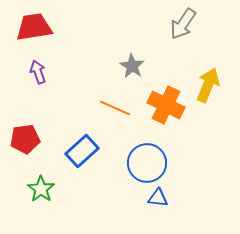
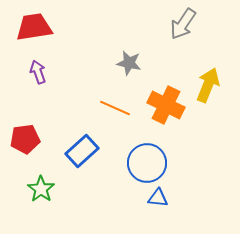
gray star: moved 3 px left, 3 px up; rotated 20 degrees counterclockwise
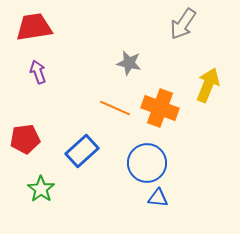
orange cross: moved 6 px left, 3 px down; rotated 6 degrees counterclockwise
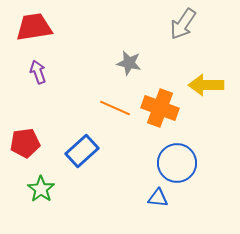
yellow arrow: moved 2 px left; rotated 112 degrees counterclockwise
red pentagon: moved 4 px down
blue circle: moved 30 px right
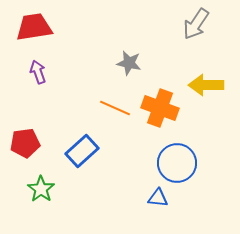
gray arrow: moved 13 px right
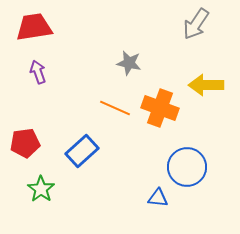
blue circle: moved 10 px right, 4 px down
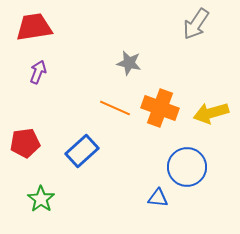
purple arrow: rotated 40 degrees clockwise
yellow arrow: moved 5 px right, 28 px down; rotated 16 degrees counterclockwise
green star: moved 10 px down
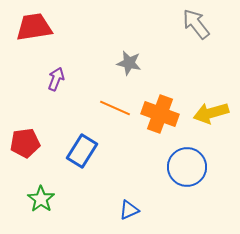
gray arrow: rotated 108 degrees clockwise
purple arrow: moved 18 px right, 7 px down
orange cross: moved 6 px down
blue rectangle: rotated 16 degrees counterclockwise
blue triangle: moved 29 px left, 12 px down; rotated 30 degrees counterclockwise
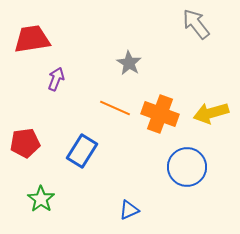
red trapezoid: moved 2 px left, 12 px down
gray star: rotated 20 degrees clockwise
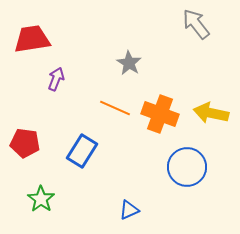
yellow arrow: rotated 28 degrees clockwise
red pentagon: rotated 16 degrees clockwise
